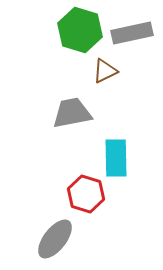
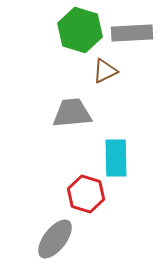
gray rectangle: rotated 9 degrees clockwise
gray trapezoid: rotated 6 degrees clockwise
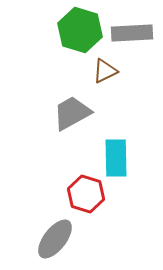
gray trapezoid: rotated 24 degrees counterclockwise
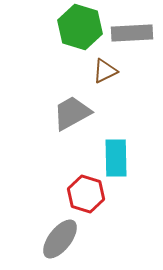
green hexagon: moved 3 px up
gray ellipse: moved 5 px right
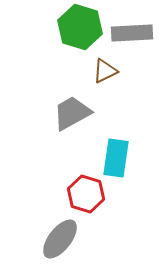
cyan rectangle: rotated 9 degrees clockwise
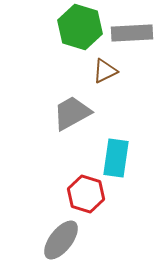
gray ellipse: moved 1 px right, 1 px down
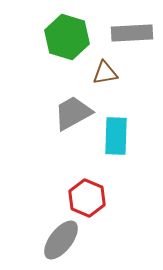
green hexagon: moved 13 px left, 10 px down
brown triangle: moved 2 px down; rotated 16 degrees clockwise
gray trapezoid: moved 1 px right
cyan rectangle: moved 22 px up; rotated 6 degrees counterclockwise
red hexagon: moved 1 px right, 4 px down; rotated 6 degrees clockwise
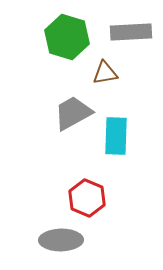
gray rectangle: moved 1 px left, 1 px up
gray ellipse: rotated 51 degrees clockwise
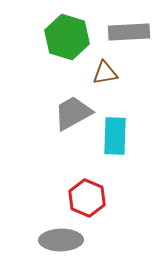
gray rectangle: moved 2 px left
cyan rectangle: moved 1 px left
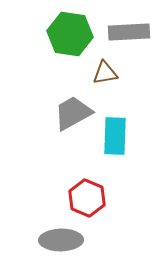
green hexagon: moved 3 px right, 3 px up; rotated 9 degrees counterclockwise
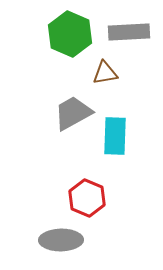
green hexagon: rotated 15 degrees clockwise
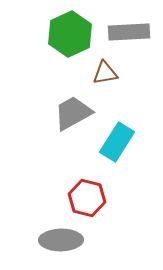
green hexagon: rotated 12 degrees clockwise
cyan rectangle: moved 2 px right, 6 px down; rotated 30 degrees clockwise
red hexagon: rotated 9 degrees counterclockwise
